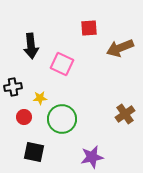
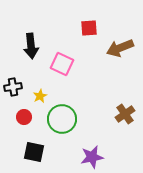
yellow star: moved 2 px up; rotated 24 degrees counterclockwise
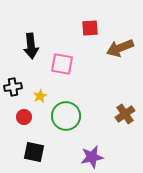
red square: moved 1 px right
pink square: rotated 15 degrees counterclockwise
green circle: moved 4 px right, 3 px up
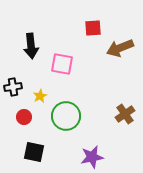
red square: moved 3 px right
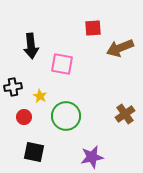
yellow star: rotated 16 degrees counterclockwise
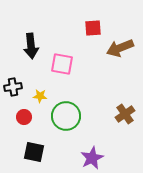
yellow star: rotated 24 degrees counterclockwise
purple star: moved 1 px down; rotated 15 degrees counterclockwise
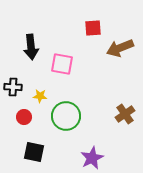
black arrow: moved 1 px down
black cross: rotated 12 degrees clockwise
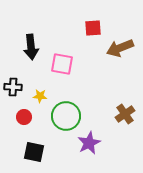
purple star: moved 3 px left, 15 px up
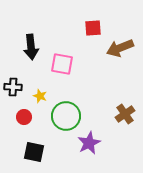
yellow star: rotated 16 degrees clockwise
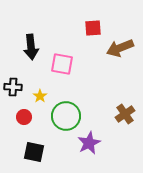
yellow star: rotated 16 degrees clockwise
